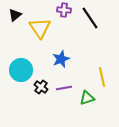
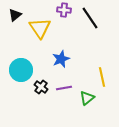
green triangle: rotated 21 degrees counterclockwise
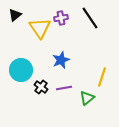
purple cross: moved 3 px left, 8 px down; rotated 16 degrees counterclockwise
blue star: moved 1 px down
yellow line: rotated 30 degrees clockwise
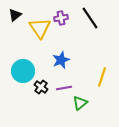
cyan circle: moved 2 px right, 1 px down
green triangle: moved 7 px left, 5 px down
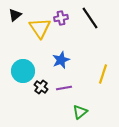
yellow line: moved 1 px right, 3 px up
green triangle: moved 9 px down
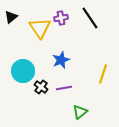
black triangle: moved 4 px left, 2 px down
